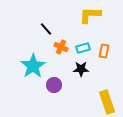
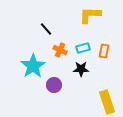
orange cross: moved 1 px left, 3 px down
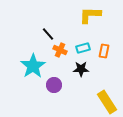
black line: moved 2 px right, 5 px down
yellow rectangle: rotated 15 degrees counterclockwise
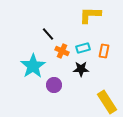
orange cross: moved 2 px right, 1 px down
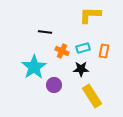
black line: moved 3 px left, 2 px up; rotated 40 degrees counterclockwise
cyan star: moved 1 px right, 1 px down
yellow rectangle: moved 15 px left, 6 px up
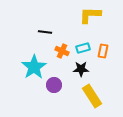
orange rectangle: moved 1 px left
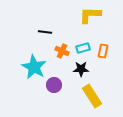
cyan star: rotated 10 degrees counterclockwise
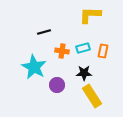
black line: moved 1 px left; rotated 24 degrees counterclockwise
orange cross: rotated 16 degrees counterclockwise
black star: moved 3 px right, 4 px down
purple circle: moved 3 px right
